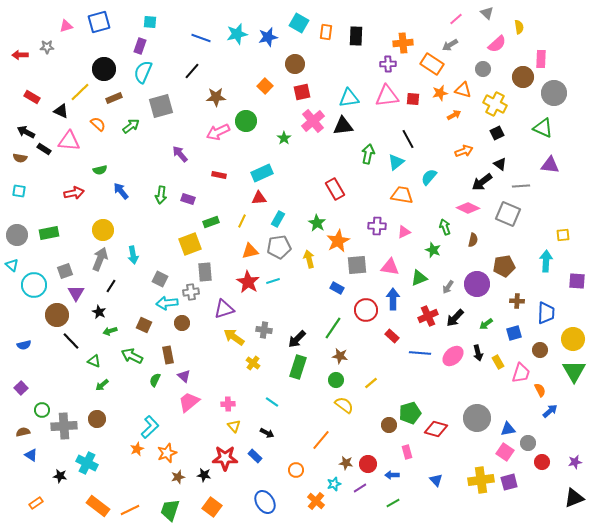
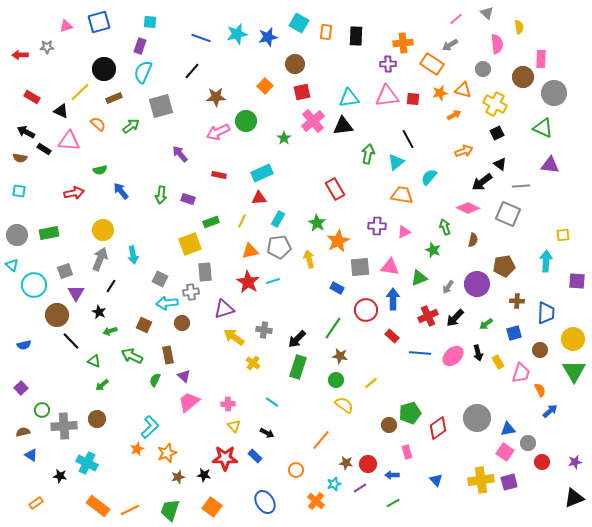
pink semicircle at (497, 44): rotated 54 degrees counterclockwise
gray square at (357, 265): moved 3 px right, 2 px down
red diamond at (436, 429): moved 2 px right, 1 px up; rotated 50 degrees counterclockwise
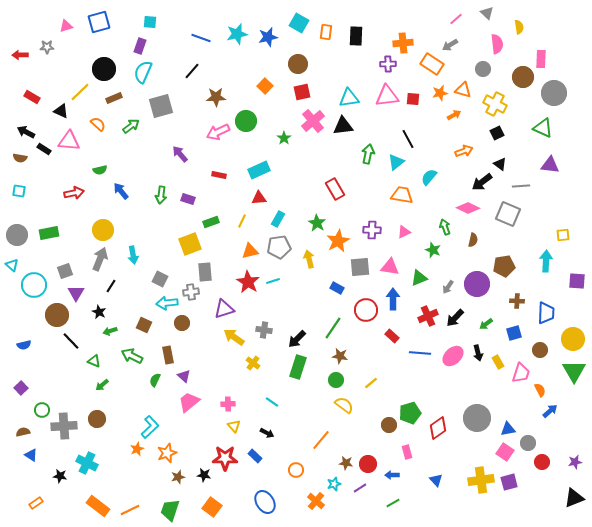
brown circle at (295, 64): moved 3 px right
cyan rectangle at (262, 173): moved 3 px left, 3 px up
purple cross at (377, 226): moved 5 px left, 4 px down
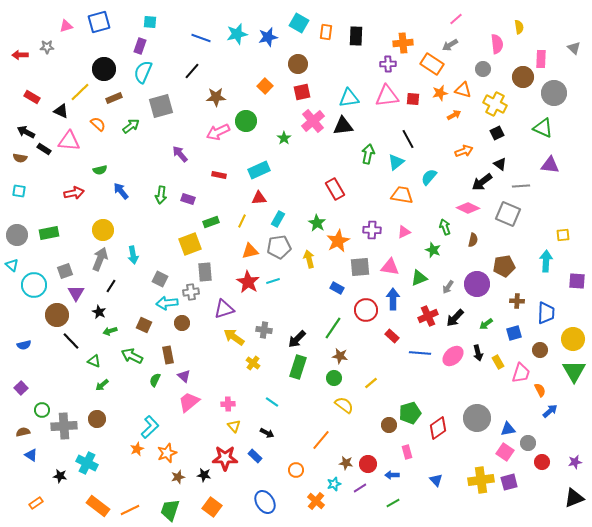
gray triangle at (487, 13): moved 87 px right, 35 px down
green circle at (336, 380): moved 2 px left, 2 px up
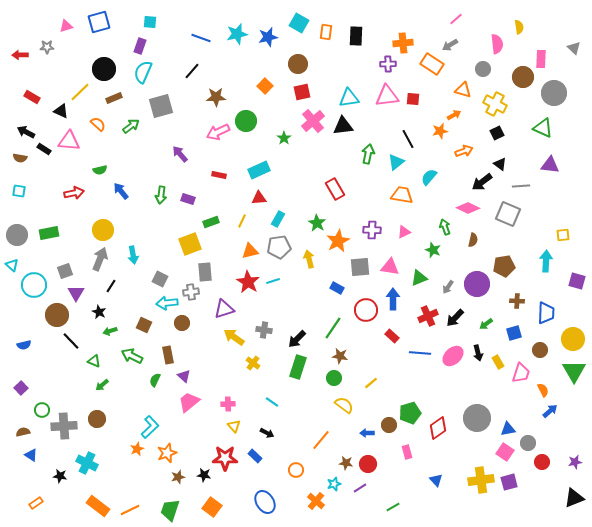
orange star at (440, 93): moved 38 px down
purple square at (577, 281): rotated 12 degrees clockwise
orange semicircle at (540, 390): moved 3 px right
blue arrow at (392, 475): moved 25 px left, 42 px up
green line at (393, 503): moved 4 px down
